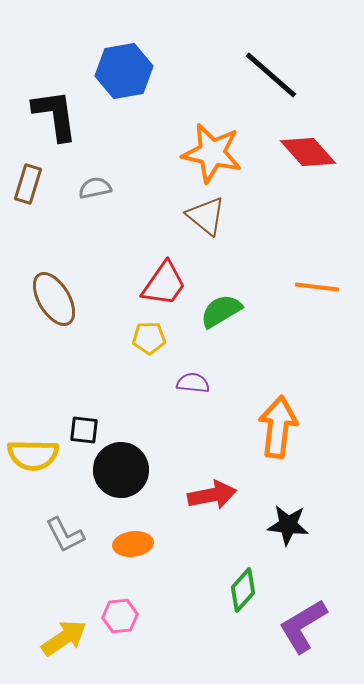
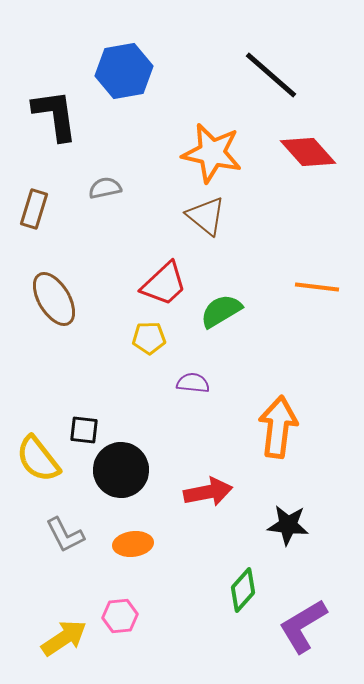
brown rectangle: moved 6 px right, 25 px down
gray semicircle: moved 10 px right
red trapezoid: rotated 12 degrees clockwise
yellow semicircle: moved 5 px right, 4 px down; rotated 51 degrees clockwise
red arrow: moved 4 px left, 3 px up
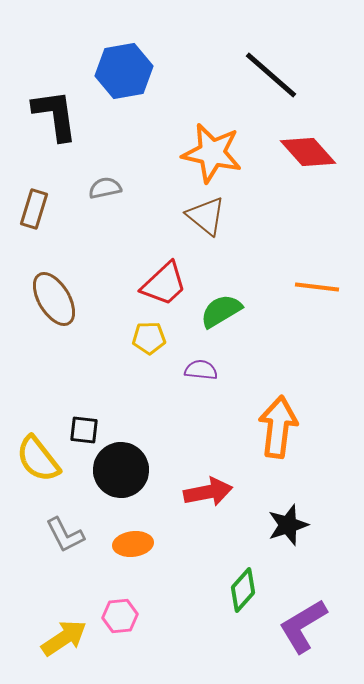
purple semicircle: moved 8 px right, 13 px up
black star: rotated 24 degrees counterclockwise
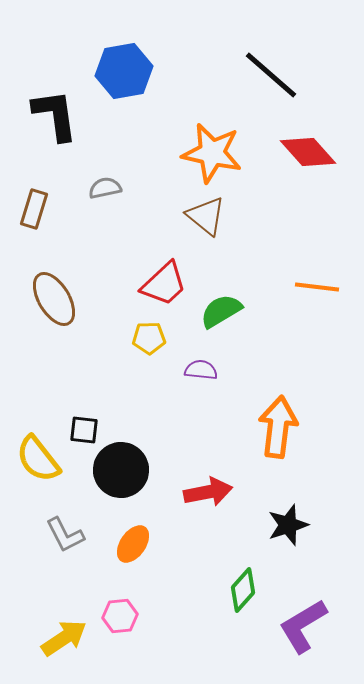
orange ellipse: rotated 48 degrees counterclockwise
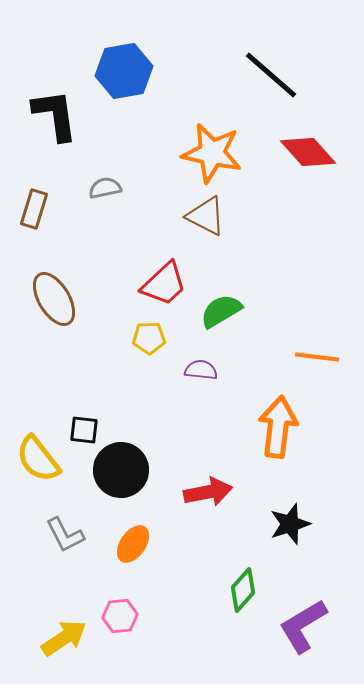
brown triangle: rotated 12 degrees counterclockwise
orange line: moved 70 px down
black star: moved 2 px right, 1 px up
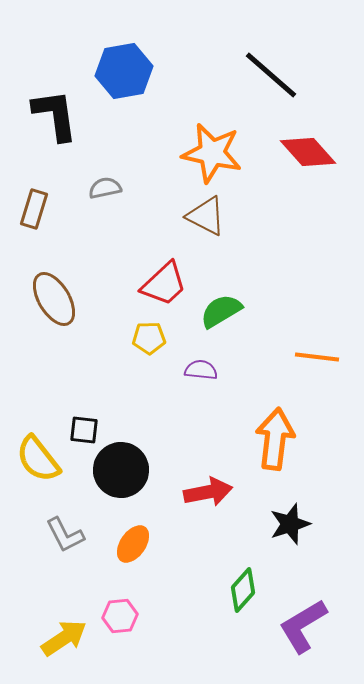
orange arrow: moved 3 px left, 12 px down
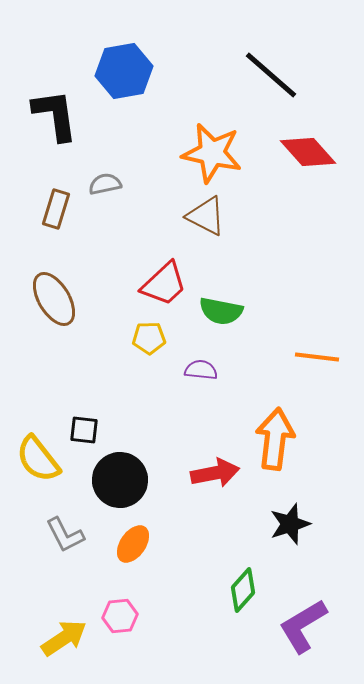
gray semicircle: moved 4 px up
brown rectangle: moved 22 px right
green semicircle: rotated 138 degrees counterclockwise
black circle: moved 1 px left, 10 px down
red arrow: moved 7 px right, 19 px up
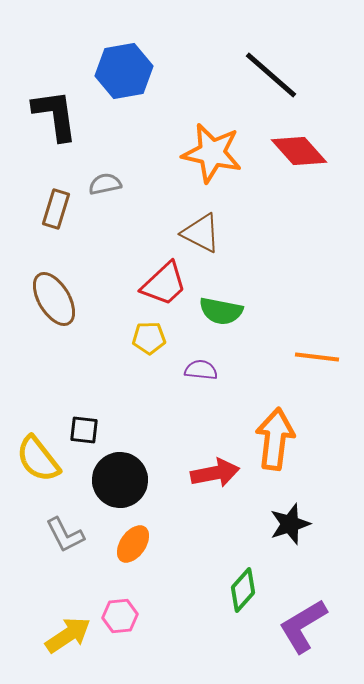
red diamond: moved 9 px left, 1 px up
brown triangle: moved 5 px left, 17 px down
yellow arrow: moved 4 px right, 3 px up
